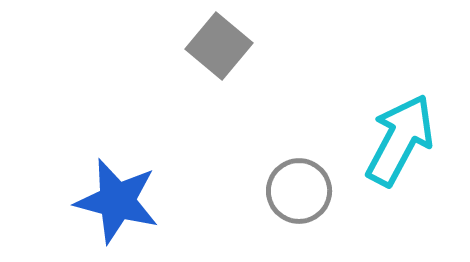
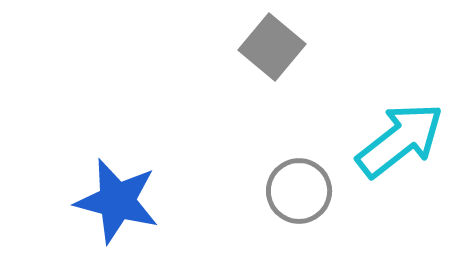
gray square: moved 53 px right, 1 px down
cyan arrow: rotated 24 degrees clockwise
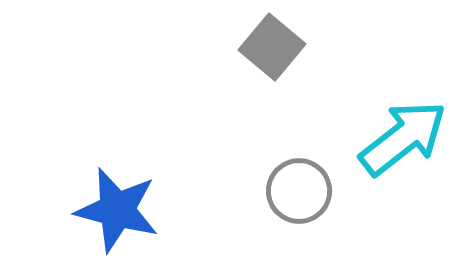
cyan arrow: moved 3 px right, 2 px up
blue star: moved 9 px down
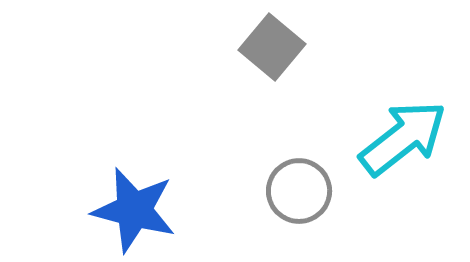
blue star: moved 17 px right
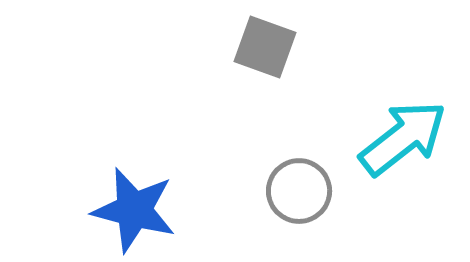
gray square: moved 7 px left; rotated 20 degrees counterclockwise
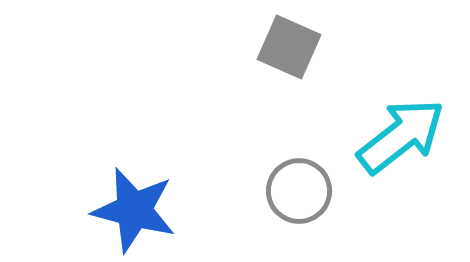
gray square: moved 24 px right; rotated 4 degrees clockwise
cyan arrow: moved 2 px left, 2 px up
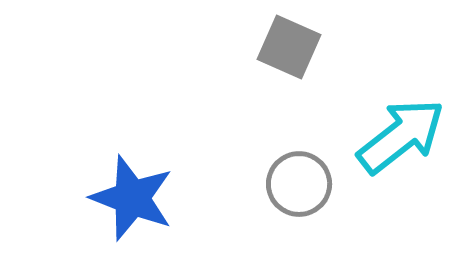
gray circle: moved 7 px up
blue star: moved 2 px left, 12 px up; rotated 6 degrees clockwise
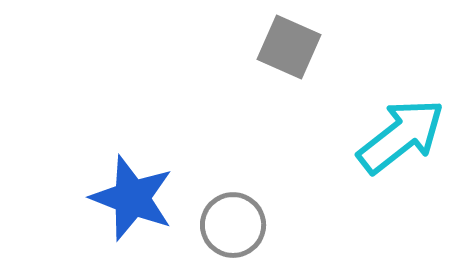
gray circle: moved 66 px left, 41 px down
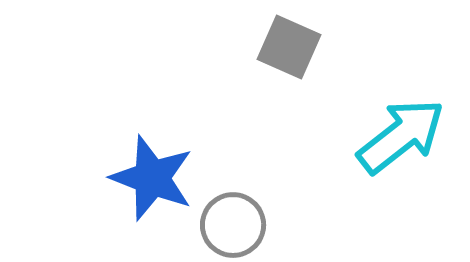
blue star: moved 20 px right, 20 px up
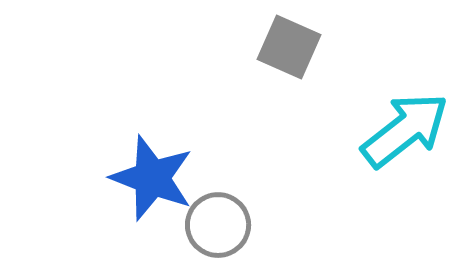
cyan arrow: moved 4 px right, 6 px up
gray circle: moved 15 px left
